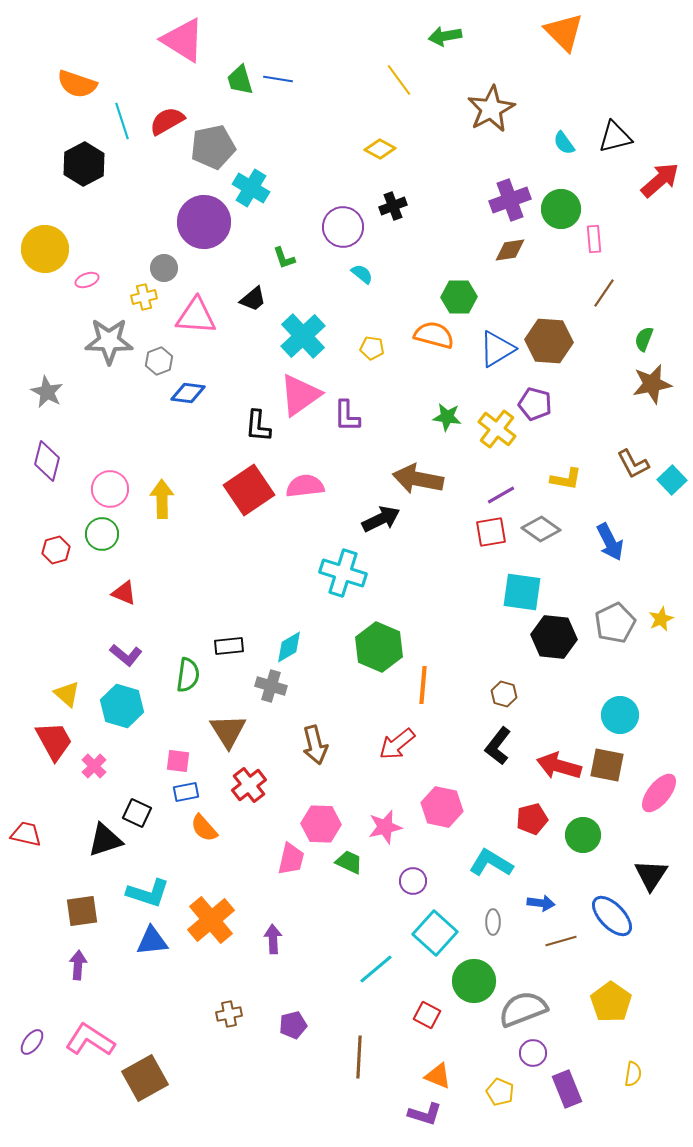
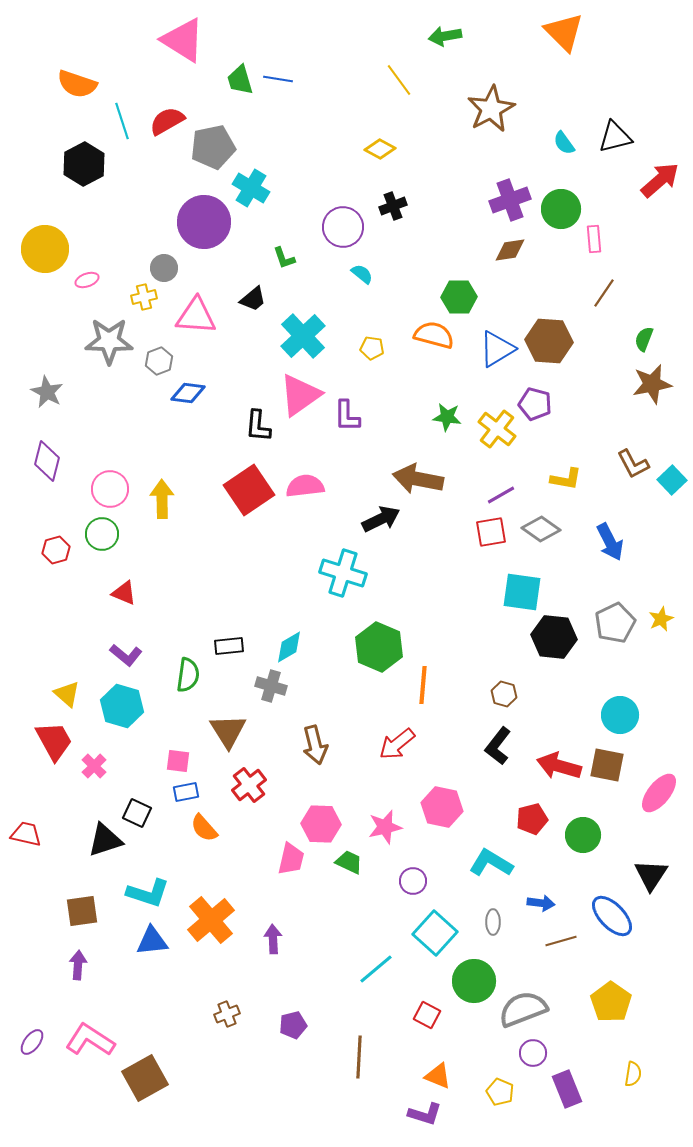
brown cross at (229, 1014): moved 2 px left; rotated 10 degrees counterclockwise
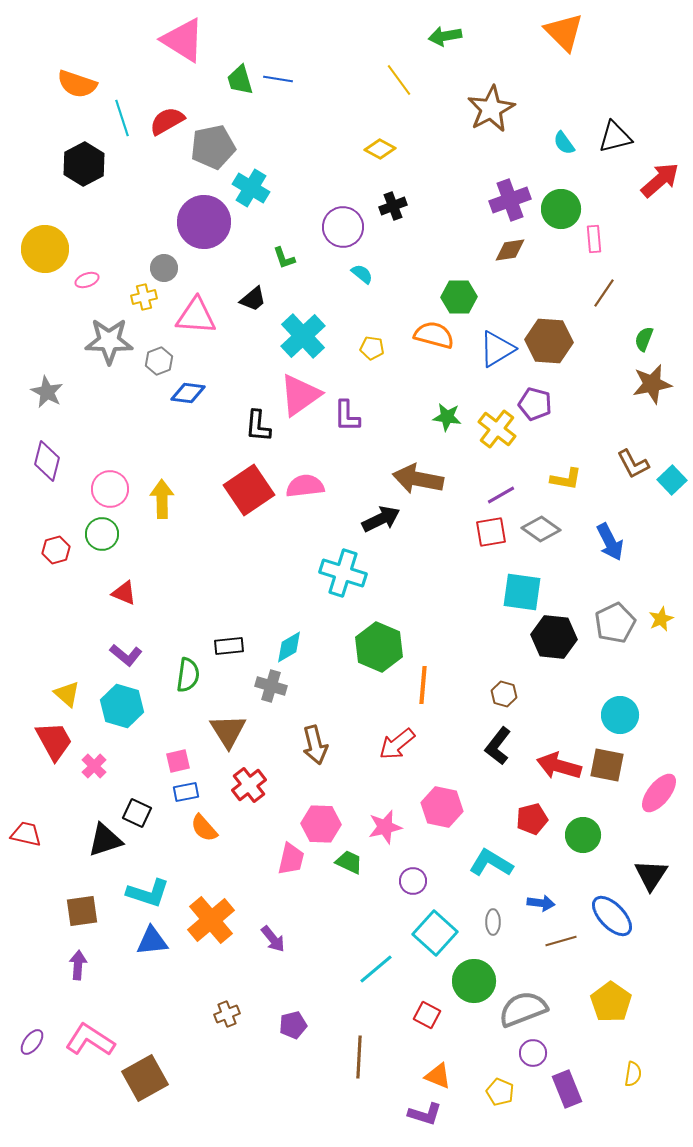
cyan line at (122, 121): moved 3 px up
pink square at (178, 761): rotated 20 degrees counterclockwise
purple arrow at (273, 939): rotated 144 degrees clockwise
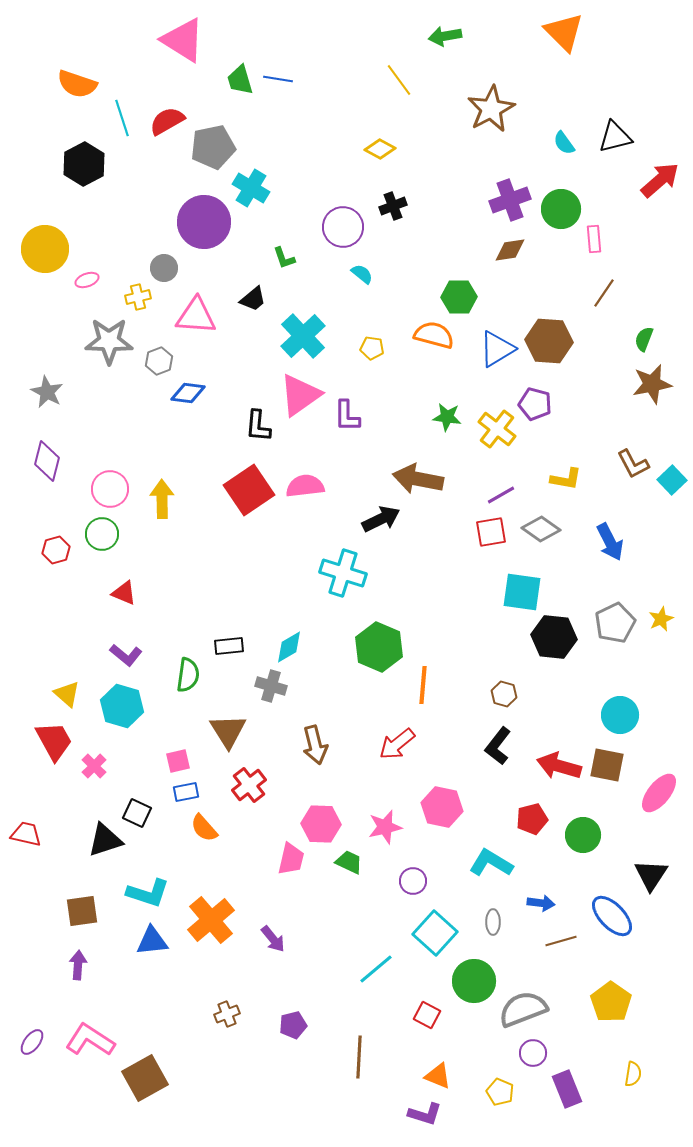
yellow cross at (144, 297): moved 6 px left
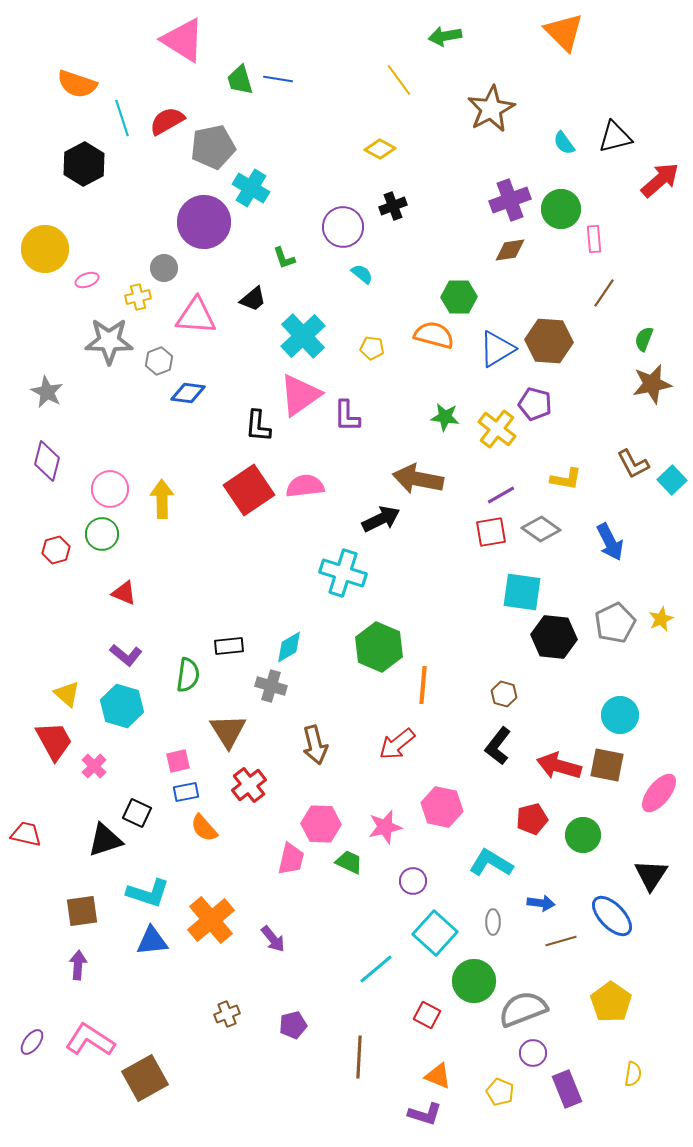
green star at (447, 417): moved 2 px left
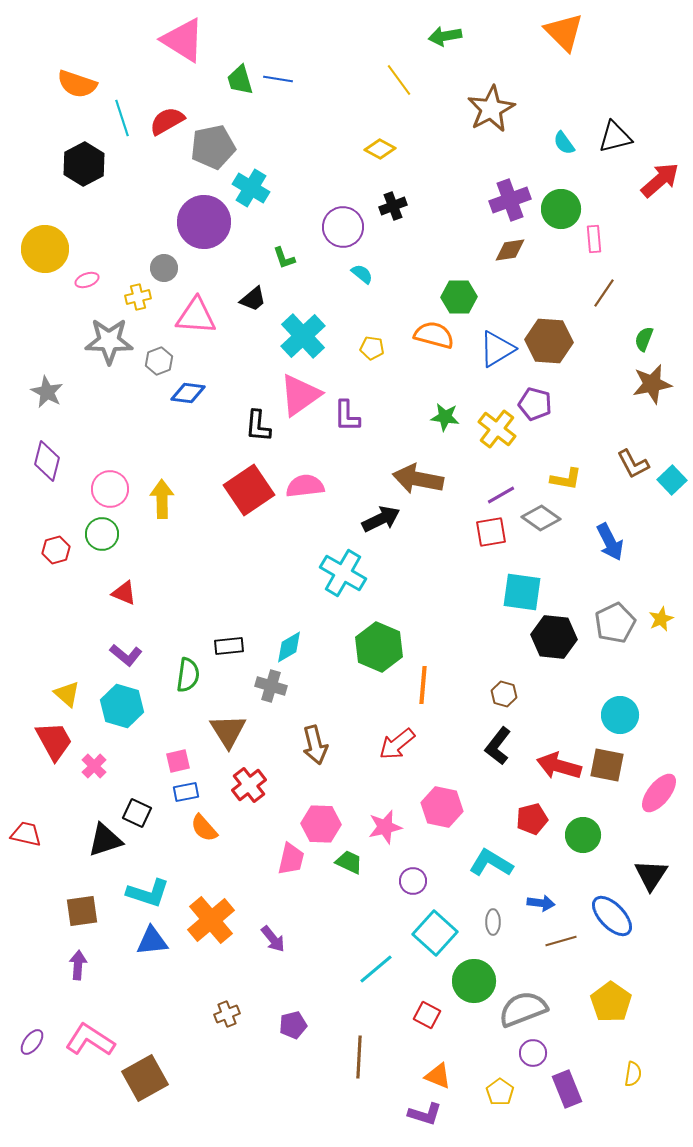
gray diamond at (541, 529): moved 11 px up
cyan cross at (343, 573): rotated 12 degrees clockwise
yellow pentagon at (500, 1092): rotated 12 degrees clockwise
